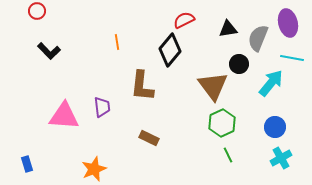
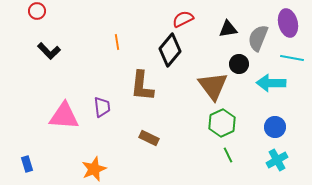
red semicircle: moved 1 px left, 1 px up
cyan arrow: rotated 128 degrees counterclockwise
cyan cross: moved 4 px left, 2 px down
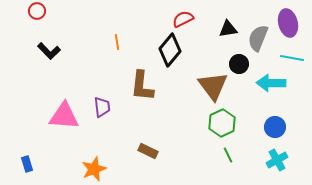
brown rectangle: moved 1 px left, 13 px down
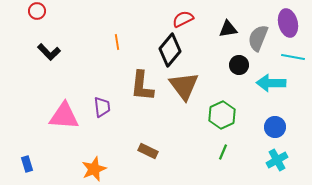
black L-shape: moved 1 px down
cyan line: moved 1 px right, 1 px up
black circle: moved 1 px down
brown triangle: moved 29 px left
green hexagon: moved 8 px up
green line: moved 5 px left, 3 px up; rotated 49 degrees clockwise
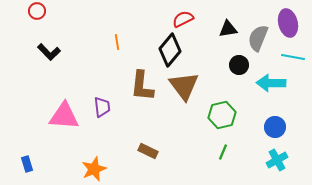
green hexagon: rotated 12 degrees clockwise
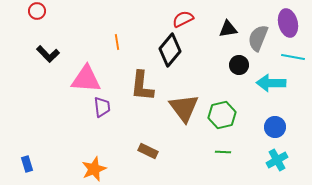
black L-shape: moved 1 px left, 2 px down
brown triangle: moved 22 px down
pink triangle: moved 22 px right, 37 px up
green line: rotated 70 degrees clockwise
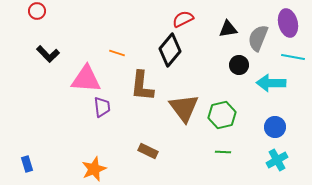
orange line: moved 11 px down; rotated 63 degrees counterclockwise
